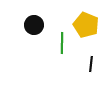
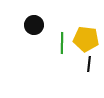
yellow pentagon: moved 14 px down; rotated 15 degrees counterclockwise
black line: moved 2 px left
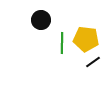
black circle: moved 7 px right, 5 px up
black line: moved 4 px right, 2 px up; rotated 49 degrees clockwise
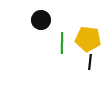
yellow pentagon: moved 2 px right
black line: moved 3 px left; rotated 49 degrees counterclockwise
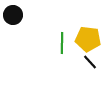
black circle: moved 28 px left, 5 px up
black line: rotated 49 degrees counterclockwise
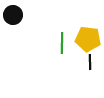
black line: rotated 42 degrees clockwise
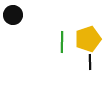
yellow pentagon: rotated 25 degrees counterclockwise
green line: moved 1 px up
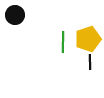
black circle: moved 2 px right
green line: moved 1 px right
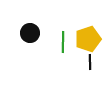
black circle: moved 15 px right, 18 px down
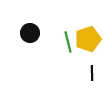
green line: moved 5 px right; rotated 15 degrees counterclockwise
black line: moved 2 px right, 11 px down
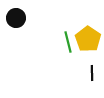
black circle: moved 14 px left, 15 px up
yellow pentagon: rotated 20 degrees counterclockwise
